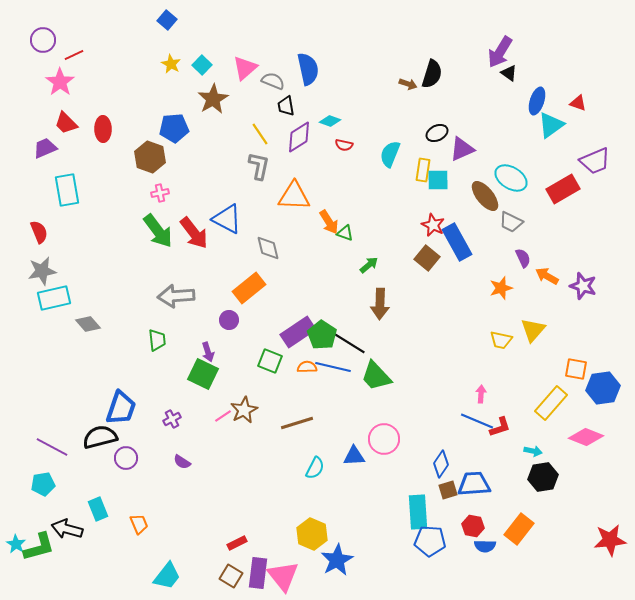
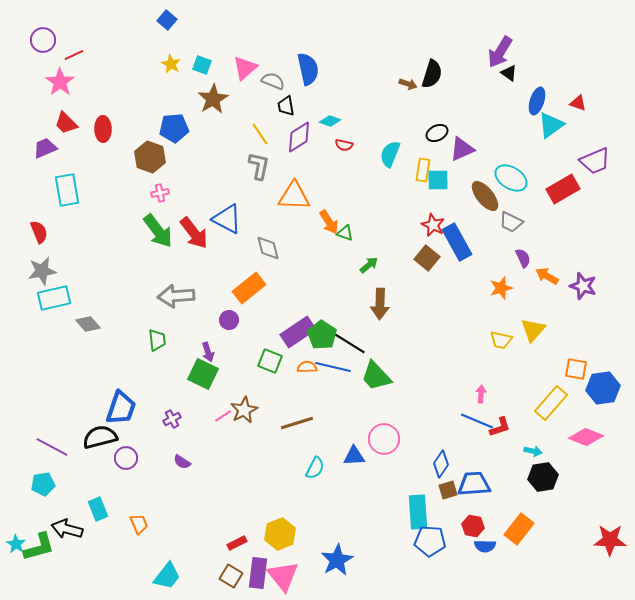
cyan square at (202, 65): rotated 24 degrees counterclockwise
yellow hexagon at (312, 534): moved 32 px left; rotated 16 degrees clockwise
red star at (610, 540): rotated 8 degrees clockwise
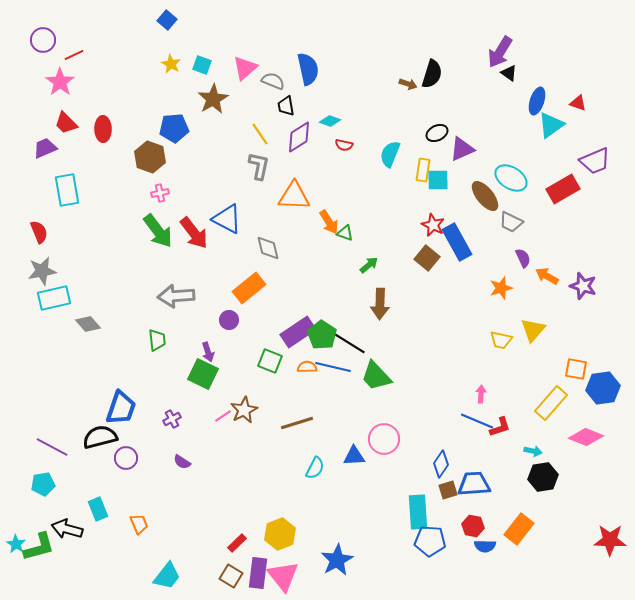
red rectangle at (237, 543): rotated 18 degrees counterclockwise
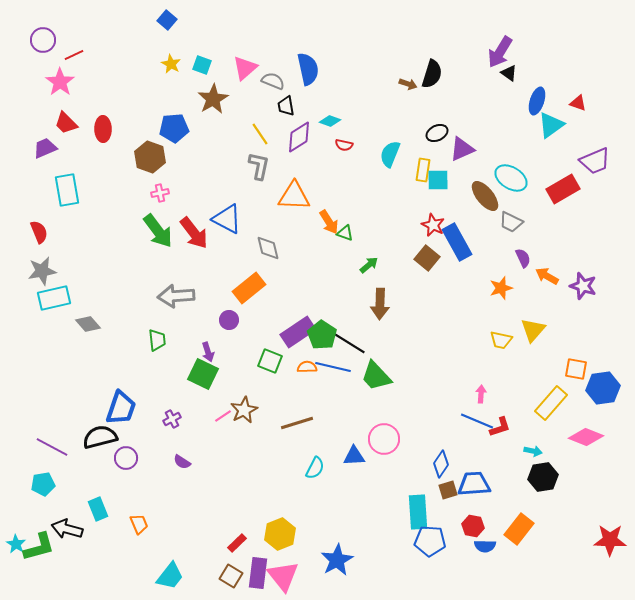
cyan trapezoid at (167, 576): moved 3 px right
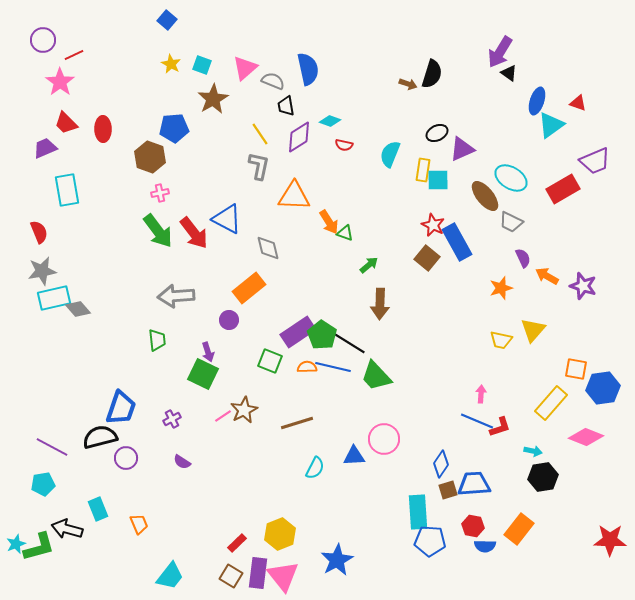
gray diamond at (88, 324): moved 10 px left, 15 px up
cyan star at (16, 544): rotated 18 degrees clockwise
